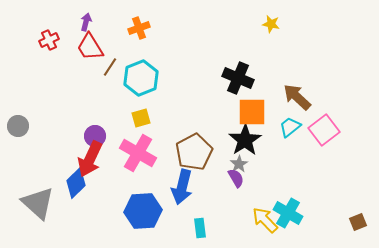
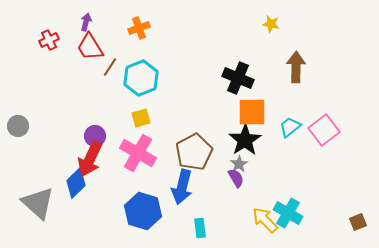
brown arrow: moved 1 px left, 30 px up; rotated 48 degrees clockwise
blue hexagon: rotated 21 degrees clockwise
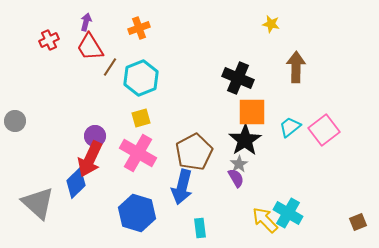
gray circle: moved 3 px left, 5 px up
blue hexagon: moved 6 px left, 2 px down
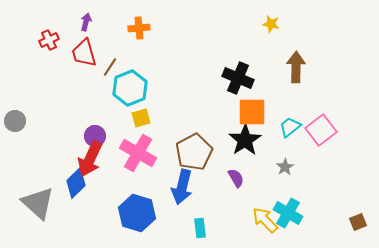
orange cross: rotated 15 degrees clockwise
red trapezoid: moved 6 px left, 6 px down; rotated 16 degrees clockwise
cyan hexagon: moved 11 px left, 10 px down
pink square: moved 3 px left
gray star: moved 46 px right, 3 px down
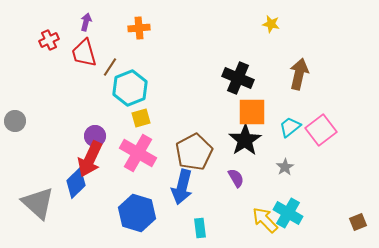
brown arrow: moved 3 px right, 7 px down; rotated 12 degrees clockwise
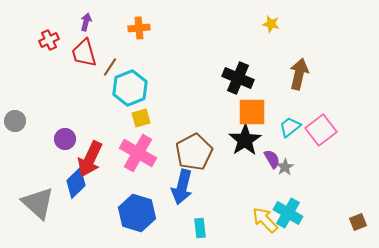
purple circle: moved 30 px left, 3 px down
purple semicircle: moved 36 px right, 19 px up
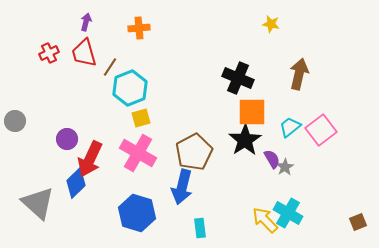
red cross: moved 13 px down
purple circle: moved 2 px right
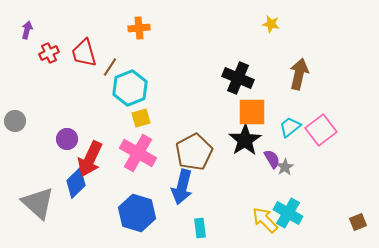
purple arrow: moved 59 px left, 8 px down
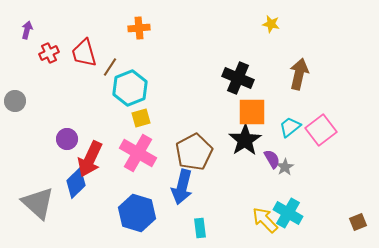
gray circle: moved 20 px up
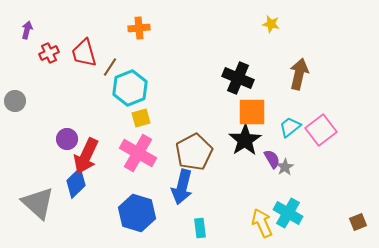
red arrow: moved 4 px left, 3 px up
yellow arrow: moved 3 px left, 3 px down; rotated 20 degrees clockwise
